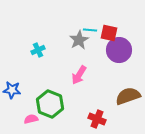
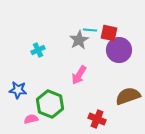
blue star: moved 6 px right
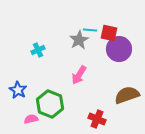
purple circle: moved 1 px up
blue star: rotated 24 degrees clockwise
brown semicircle: moved 1 px left, 1 px up
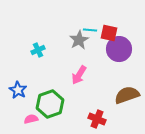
green hexagon: rotated 20 degrees clockwise
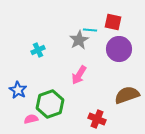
red square: moved 4 px right, 11 px up
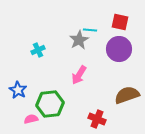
red square: moved 7 px right
green hexagon: rotated 12 degrees clockwise
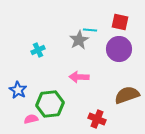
pink arrow: moved 2 px down; rotated 60 degrees clockwise
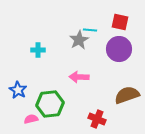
cyan cross: rotated 24 degrees clockwise
